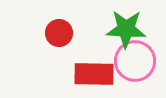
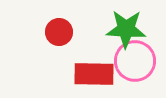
red circle: moved 1 px up
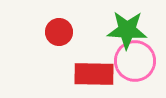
green star: moved 1 px right, 1 px down
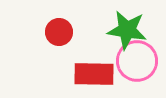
green star: rotated 6 degrees clockwise
pink circle: moved 2 px right
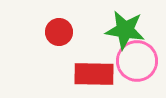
green star: moved 2 px left
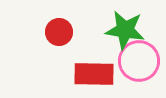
pink circle: moved 2 px right
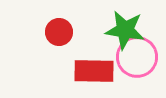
pink circle: moved 2 px left, 4 px up
red rectangle: moved 3 px up
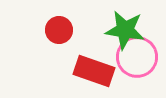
red circle: moved 2 px up
red rectangle: rotated 18 degrees clockwise
